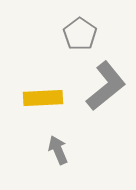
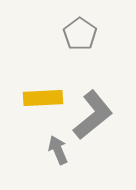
gray L-shape: moved 13 px left, 29 px down
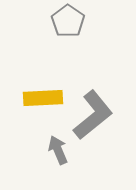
gray pentagon: moved 12 px left, 13 px up
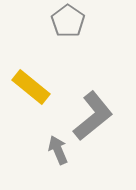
yellow rectangle: moved 12 px left, 11 px up; rotated 42 degrees clockwise
gray L-shape: moved 1 px down
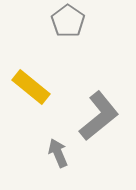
gray L-shape: moved 6 px right
gray arrow: moved 3 px down
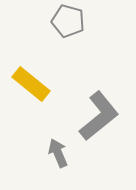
gray pentagon: rotated 20 degrees counterclockwise
yellow rectangle: moved 3 px up
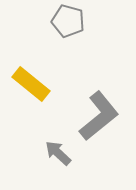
gray arrow: rotated 24 degrees counterclockwise
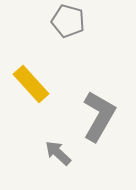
yellow rectangle: rotated 9 degrees clockwise
gray L-shape: rotated 21 degrees counterclockwise
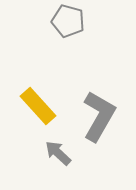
yellow rectangle: moved 7 px right, 22 px down
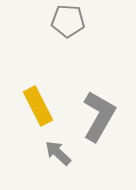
gray pentagon: rotated 12 degrees counterclockwise
yellow rectangle: rotated 15 degrees clockwise
